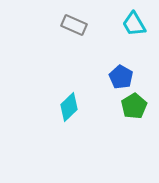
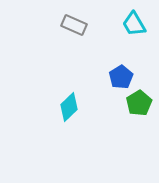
blue pentagon: rotated 10 degrees clockwise
green pentagon: moved 5 px right, 3 px up
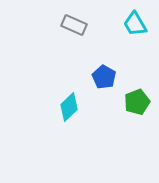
cyan trapezoid: moved 1 px right
blue pentagon: moved 17 px left; rotated 10 degrees counterclockwise
green pentagon: moved 2 px left, 1 px up; rotated 10 degrees clockwise
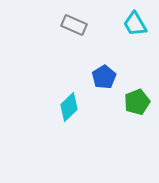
blue pentagon: rotated 10 degrees clockwise
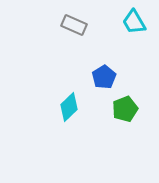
cyan trapezoid: moved 1 px left, 2 px up
green pentagon: moved 12 px left, 7 px down
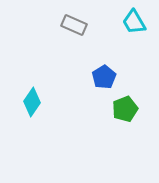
cyan diamond: moved 37 px left, 5 px up; rotated 12 degrees counterclockwise
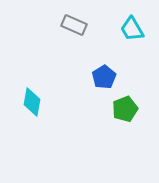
cyan trapezoid: moved 2 px left, 7 px down
cyan diamond: rotated 24 degrees counterclockwise
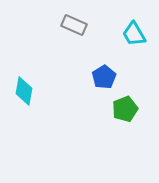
cyan trapezoid: moved 2 px right, 5 px down
cyan diamond: moved 8 px left, 11 px up
